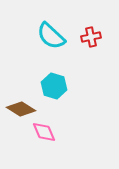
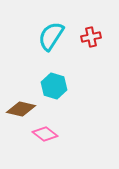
cyan semicircle: rotated 80 degrees clockwise
brown diamond: rotated 20 degrees counterclockwise
pink diamond: moved 1 px right, 2 px down; rotated 30 degrees counterclockwise
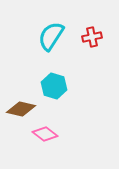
red cross: moved 1 px right
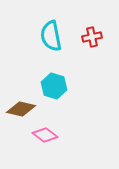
cyan semicircle: rotated 44 degrees counterclockwise
pink diamond: moved 1 px down
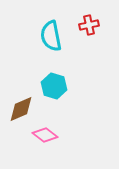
red cross: moved 3 px left, 12 px up
brown diamond: rotated 36 degrees counterclockwise
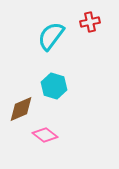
red cross: moved 1 px right, 3 px up
cyan semicircle: rotated 48 degrees clockwise
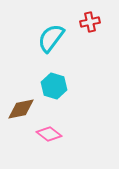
cyan semicircle: moved 2 px down
brown diamond: rotated 12 degrees clockwise
pink diamond: moved 4 px right, 1 px up
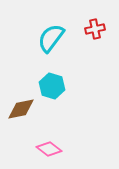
red cross: moved 5 px right, 7 px down
cyan hexagon: moved 2 px left
pink diamond: moved 15 px down
